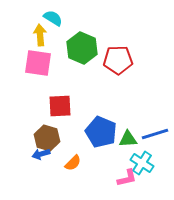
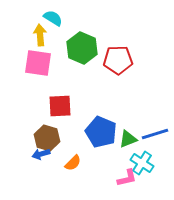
green triangle: rotated 18 degrees counterclockwise
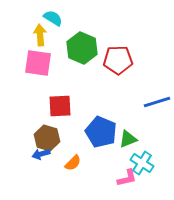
blue line: moved 2 px right, 32 px up
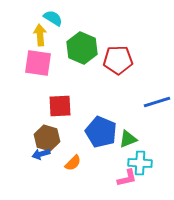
cyan cross: moved 2 px left; rotated 30 degrees counterclockwise
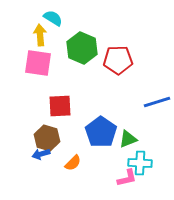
blue pentagon: rotated 12 degrees clockwise
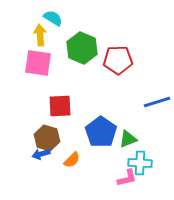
orange semicircle: moved 1 px left, 3 px up
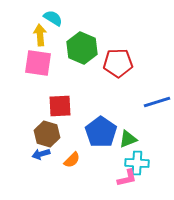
red pentagon: moved 3 px down
brown hexagon: moved 4 px up
cyan cross: moved 3 px left
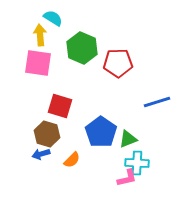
red square: rotated 20 degrees clockwise
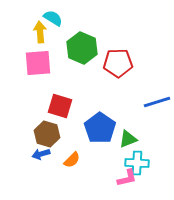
yellow arrow: moved 3 px up
pink square: rotated 12 degrees counterclockwise
blue pentagon: moved 1 px left, 4 px up
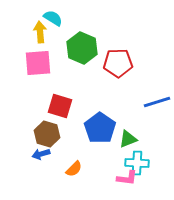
orange semicircle: moved 2 px right, 9 px down
pink L-shape: rotated 20 degrees clockwise
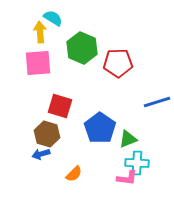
orange semicircle: moved 5 px down
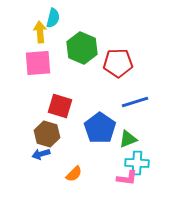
cyan semicircle: rotated 72 degrees clockwise
blue line: moved 22 px left
